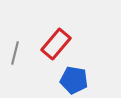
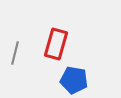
red rectangle: rotated 24 degrees counterclockwise
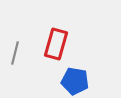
blue pentagon: moved 1 px right, 1 px down
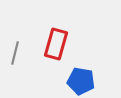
blue pentagon: moved 6 px right
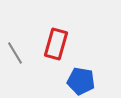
gray line: rotated 45 degrees counterclockwise
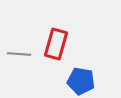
gray line: moved 4 px right, 1 px down; rotated 55 degrees counterclockwise
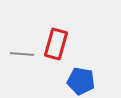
gray line: moved 3 px right
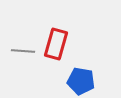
gray line: moved 1 px right, 3 px up
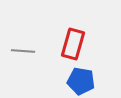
red rectangle: moved 17 px right
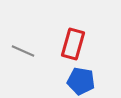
gray line: rotated 20 degrees clockwise
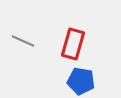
gray line: moved 10 px up
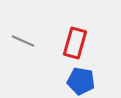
red rectangle: moved 2 px right, 1 px up
